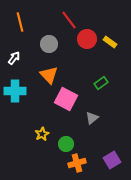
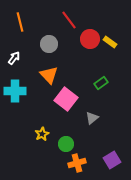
red circle: moved 3 px right
pink square: rotated 10 degrees clockwise
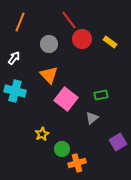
orange line: rotated 36 degrees clockwise
red circle: moved 8 px left
green rectangle: moved 12 px down; rotated 24 degrees clockwise
cyan cross: rotated 15 degrees clockwise
green circle: moved 4 px left, 5 px down
purple square: moved 6 px right, 18 px up
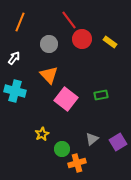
gray triangle: moved 21 px down
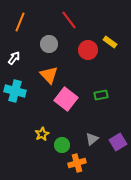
red circle: moved 6 px right, 11 px down
green circle: moved 4 px up
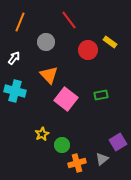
gray circle: moved 3 px left, 2 px up
gray triangle: moved 10 px right, 20 px down
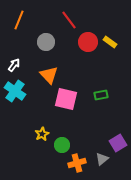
orange line: moved 1 px left, 2 px up
red circle: moved 8 px up
white arrow: moved 7 px down
cyan cross: rotated 20 degrees clockwise
pink square: rotated 25 degrees counterclockwise
purple square: moved 1 px down
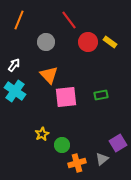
pink square: moved 2 px up; rotated 20 degrees counterclockwise
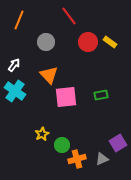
red line: moved 4 px up
gray triangle: rotated 16 degrees clockwise
orange cross: moved 4 px up
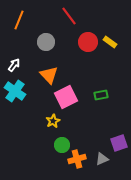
pink square: rotated 20 degrees counterclockwise
yellow star: moved 11 px right, 13 px up
purple square: moved 1 px right; rotated 12 degrees clockwise
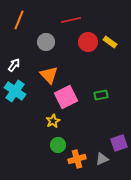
red line: moved 2 px right, 4 px down; rotated 66 degrees counterclockwise
green circle: moved 4 px left
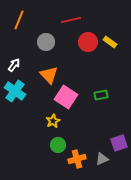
pink square: rotated 30 degrees counterclockwise
